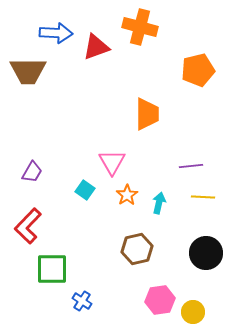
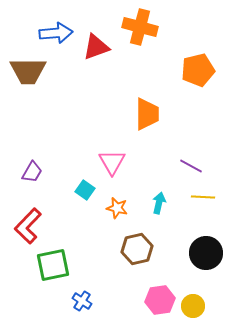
blue arrow: rotated 8 degrees counterclockwise
purple line: rotated 35 degrees clockwise
orange star: moved 10 px left, 13 px down; rotated 25 degrees counterclockwise
green square: moved 1 px right, 4 px up; rotated 12 degrees counterclockwise
yellow circle: moved 6 px up
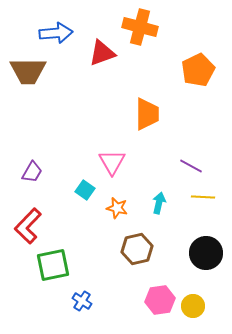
red triangle: moved 6 px right, 6 px down
orange pentagon: rotated 12 degrees counterclockwise
